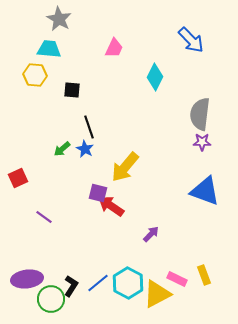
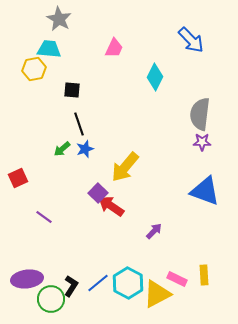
yellow hexagon: moved 1 px left, 6 px up; rotated 15 degrees counterclockwise
black line: moved 10 px left, 3 px up
blue star: rotated 24 degrees clockwise
purple square: rotated 30 degrees clockwise
purple arrow: moved 3 px right, 3 px up
yellow rectangle: rotated 18 degrees clockwise
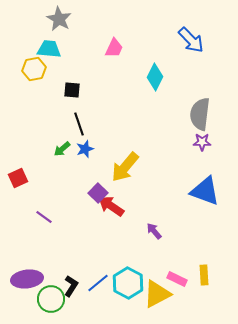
purple arrow: rotated 84 degrees counterclockwise
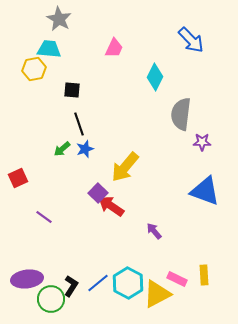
gray semicircle: moved 19 px left
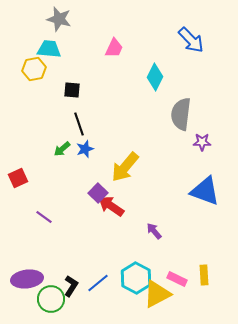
gray star: rotated 15 degrees counterclockwise
cyan hexagon: moved 8 px right, 5 px up
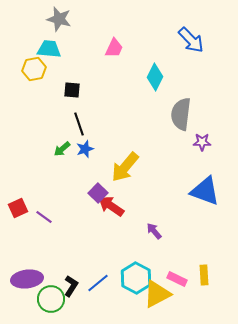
red square: moved 30 px down
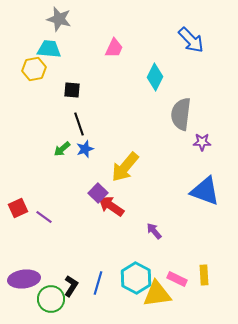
purple ellipse: moved 3 px left
blue line: rotated 35 degrees counterclockwise
yellow triangle: rotated 20 degrees clockwise
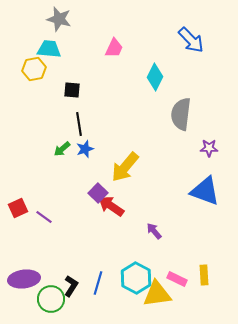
black line: rotated 10 degrees clockwise
purple star: moved 7 px right, 6 px down
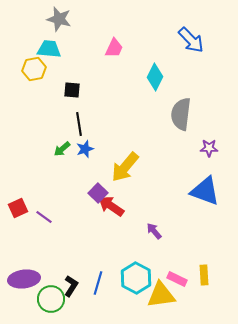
yellow triangle: moved 4 px right, 1 px down
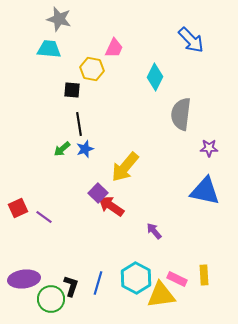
yellow hexagon: moved 58 px right; rotated 20 degrees clockwise
blue triangle: rotated 8 degrees counterclockwise
black L-shape: rotated 15 degrees counterclockwise
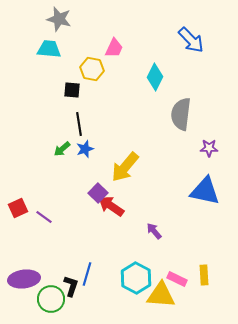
blue line: moved 11 px left, 9 px up
yellow triangle: rotated 12 degrees clockwise
